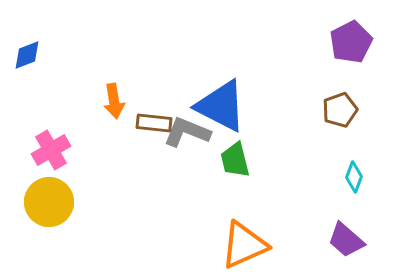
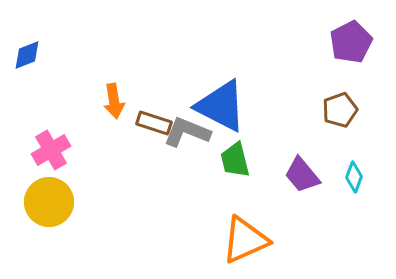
brown rectangle: rotated 12 degrees clockwise
purple trapezoid: moved 44 px left, 65 px up; rotated 9 degrees clockwise
orange triangle: moved 1 px right, 5 px up
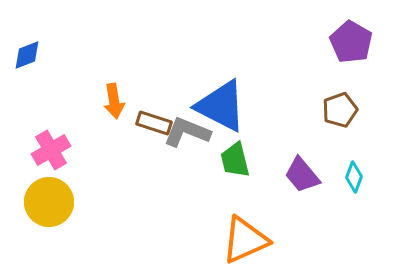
purple pentagon: rotated 15 degrees counterclockwise
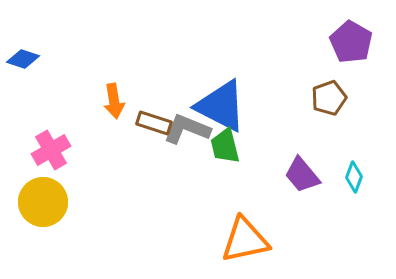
blue diamond: moved 4 px left, 4 px down; rotated 40 degrees clockwise
brown pentagon: moved 11 px left, 12 px up
gray L-shape: moved 3 px up
green trapezoid: moved 10 px left, 14 px up
yellow circle: moved 6 px left
orange triangle: rotated 12 degrees clockwise
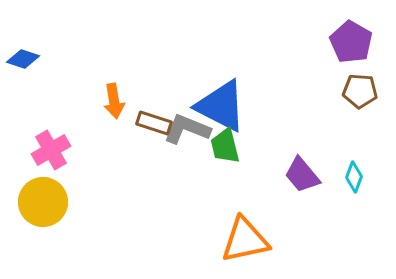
brown pentagon: moved 31 px right, 7 px up; rotated 24 degrees clockwise
